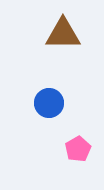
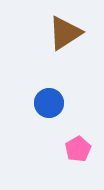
brown triangle: moved 2 px right, 1 px up; rotated 33 degrees counterclockwise
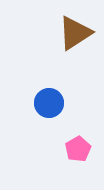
brown triangle: moved 10 px right
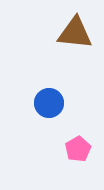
brown triangle: rotated 39 degrees clockwise
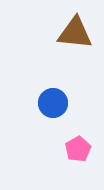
blue circle: moved 4 px right
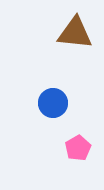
pink pentagon: moved 1 px up
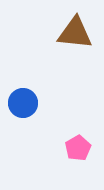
blue circle: moved 30 px left
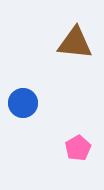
brown triangle: moved 10 px down
